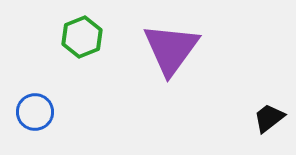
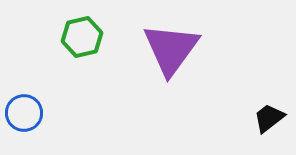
green hexagon: rotated 9 degrees clockwise
blue circle: moved 11 px left, 1 px down
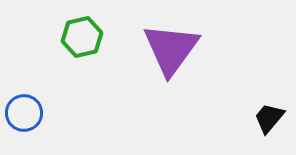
black trapezoid: rotated 12 degrees counterclockwise
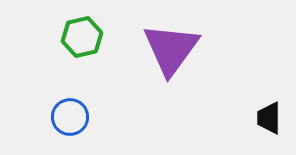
blue circle: moved 46 px right, 4 px down
black trapezoid: rotated 40 degrees counterclockwise
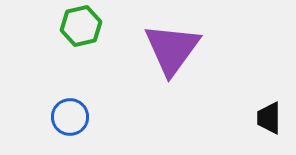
green hexagon: moved 1 px left, 11 px up
purple triangle: moved 1 px right
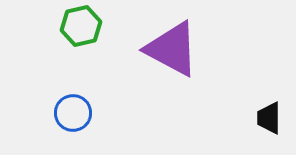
purple triangle: rotated 38 degrees counterclockwise
blue circle: moved 3 px right, 4 px up
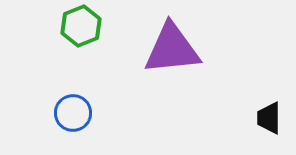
green hexagon: rotated 9 degrees counterclockwise
purple triangle: rotated 34 degrees counterclockwise
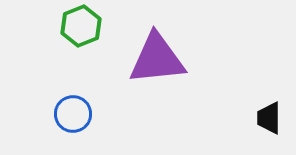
purple triangle: moved 15 px left, 10 px down
blue circle: moved 1 px down
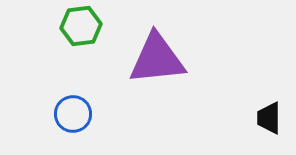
green hexagon: rotated 15 degrees clockwise
